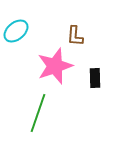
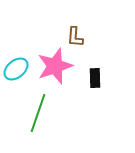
cyan ellipse: moved 38 px down
brown L-shape: moved 1 px down
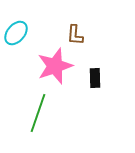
brown L-shape: moved 2 px up
cyan ellipse: moved 36 px up; rotated 10 degrees counterclockwise
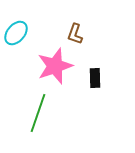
brown L-shape: moved 1 px up; rotated 15 degrees clockwise
